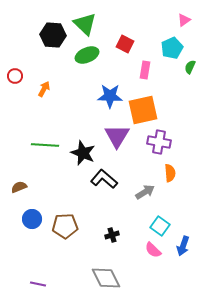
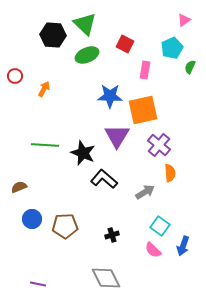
purple cross: moved 3 px down; rotated 30 degrees clockwise
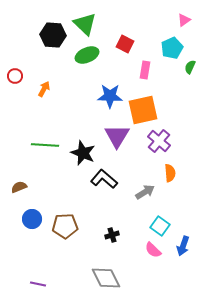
purple cross: moved 4 px up
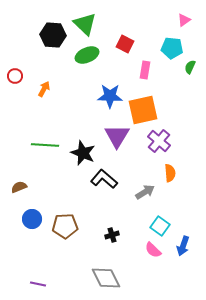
cyan pentagon: rotated 30 degrees clockwise
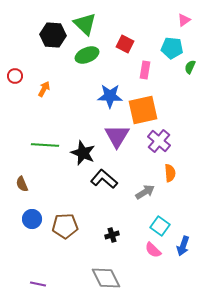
brown semicircle: moved 3 px right, 3 px up; rotated 91 degrees counterclockwise
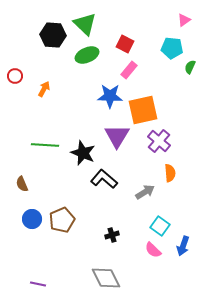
pink rectangle: moved 16 px left; rotated 30 degrees clockwise
brown pentagon: moved 3 px left, 6 px up; rotated 20 degrees counterclockwise
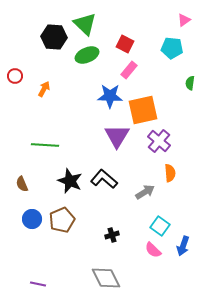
black hexagon: moved 1 px right, 2 px down
green semicircle: moved 16 px down; rotated 16 degrees counterclockwise
black star: moved 13 px left, 28 px down
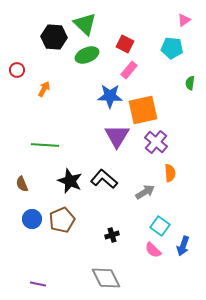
red circle: moved 2 px right, 6 px up
purple cross: moved 3 px left, 1 px down
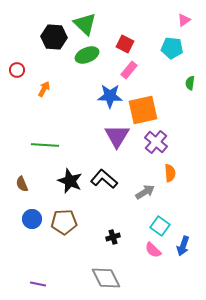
brown pentagon: moved 2 px right, 2 px down; rotated 20 degrees clockwise
black cross: moved 1 px right, 2 px down
